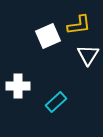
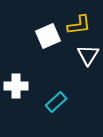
white cross: moved 2 px left
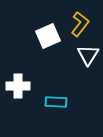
yellow L-shape: moved 1 px right, 1 px up; rotated 45 degrees counterclockwise
white cross: moved 2 px right
cyan rectangle: rotated 45 degrees clockwise
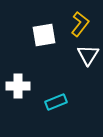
white square: moved 4 px left, 1 px up; rotated 15 degrees clockwise
cyan rectangle: rotated 25 degrees counterclockwise
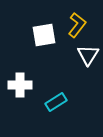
yellow L-shape: moved 3 px left, 1 px down
white cross: moved 2 px right, 1 px up
cyan rectangle: rotated 10 degrees counterclockwise
